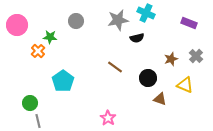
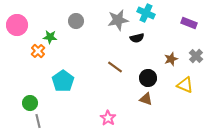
brown triangle: moved 14 px left
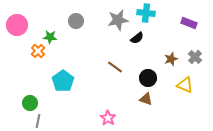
cyan cross: rotated 18 degrees counterclockwise
black semicircle: rotated 24 degrees counterclockwise
gray cross: moved 1 px left, 1 px down
gray line: rotated 24 degrees clockwise
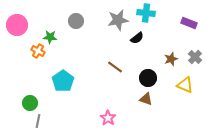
orange cross: rotated 16 degrees counterclockwise
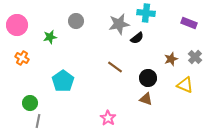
gray star: moved 1 px right, 4 px down
green star: rotated 16 degrees counterclockwise
orange cross: moved 16 px left, 7 px down
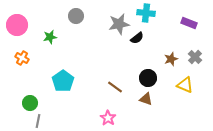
gray circle: moved 5 px up
brown line: moved 20 px down
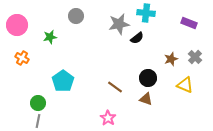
green circle: moved 8 px right
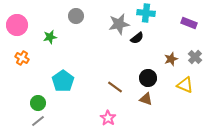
gray line: rotated 40 degrees clockwise
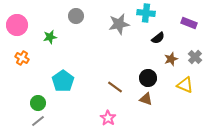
black semicircle: moved 21 px right
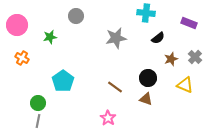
gray star: moved 3 px left, 14 px down
gray line: rotated 40 degrees counterclockwise
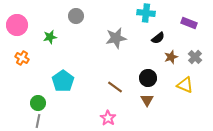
brown star: moved 2 px up
brown triangle: moved 1 px right, 1 px down; rotated 40 degrees clockwise
